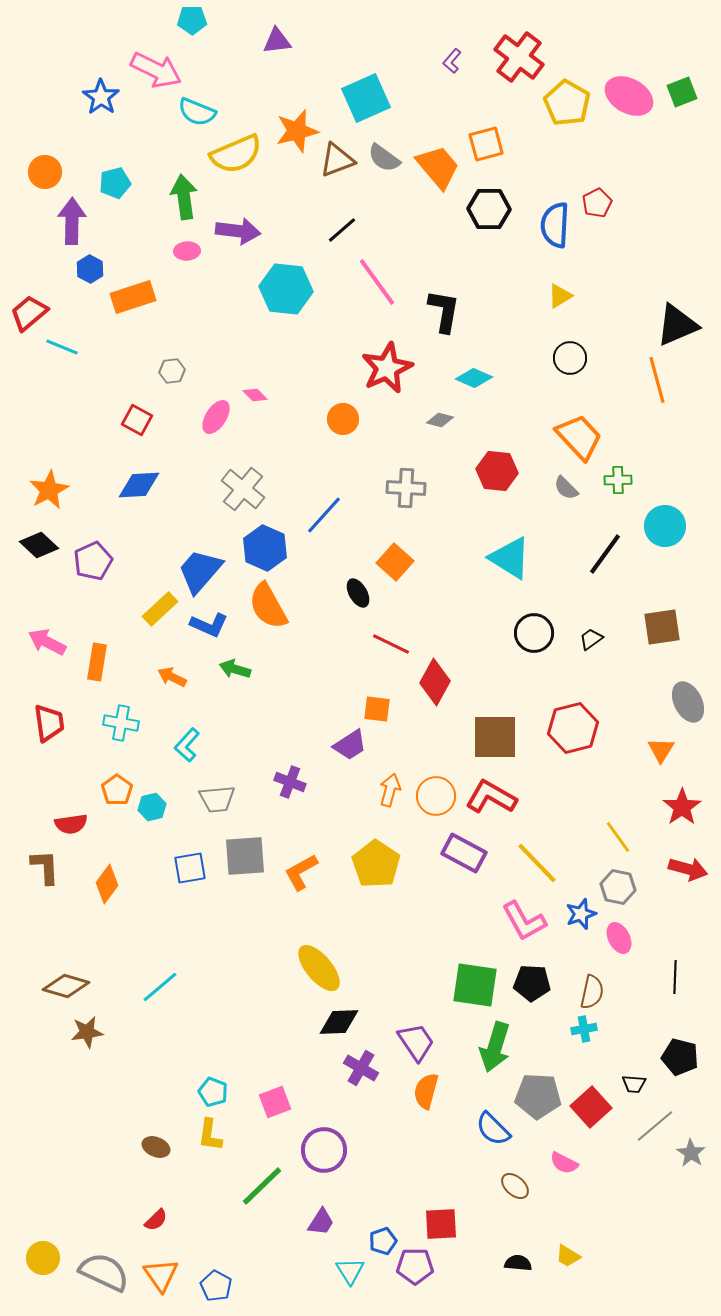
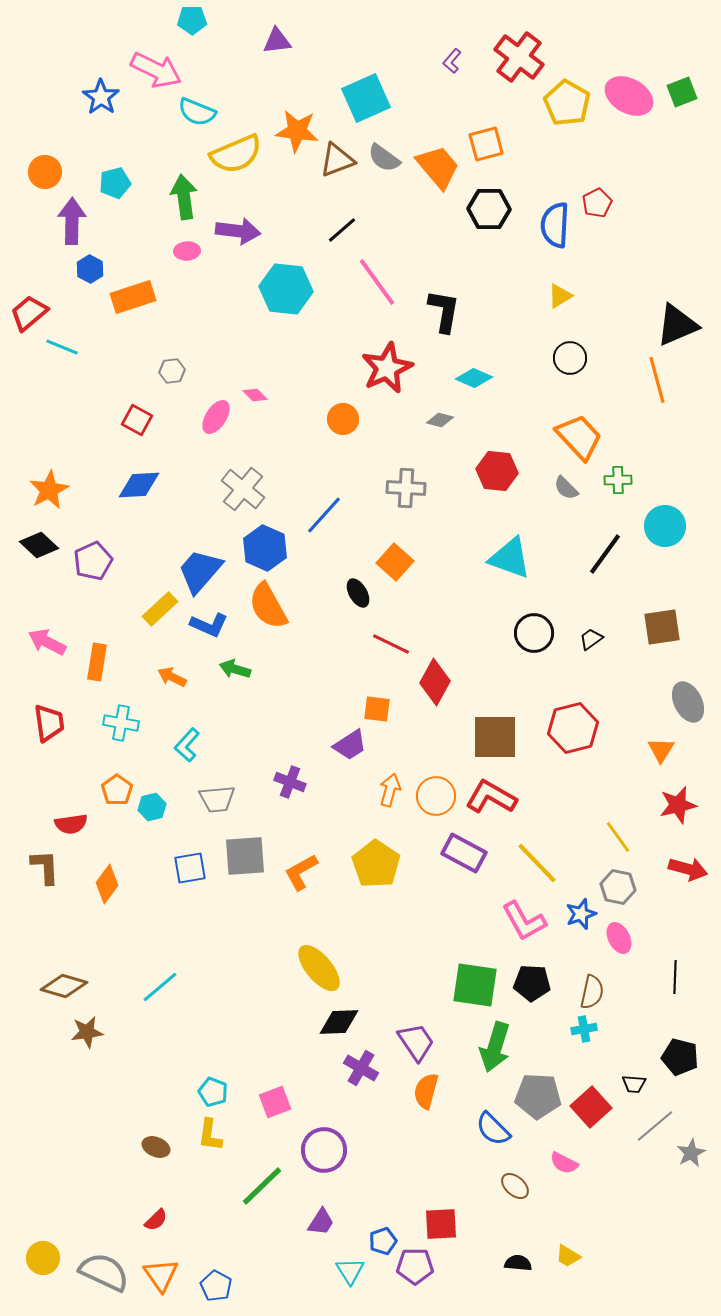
orange star at (297, 131): rotated 21 degrees clockwise
cyan triangle at (510, 558): rotated 12 degrees counterclockwise
red star at (682, 807): moved 4 px left, 2 px up; rotated 21 degrees clockwise
brown diamond at (66, 986): moved 2 px left
gray star at (691, 1153): rotated 12 degrees clockwise
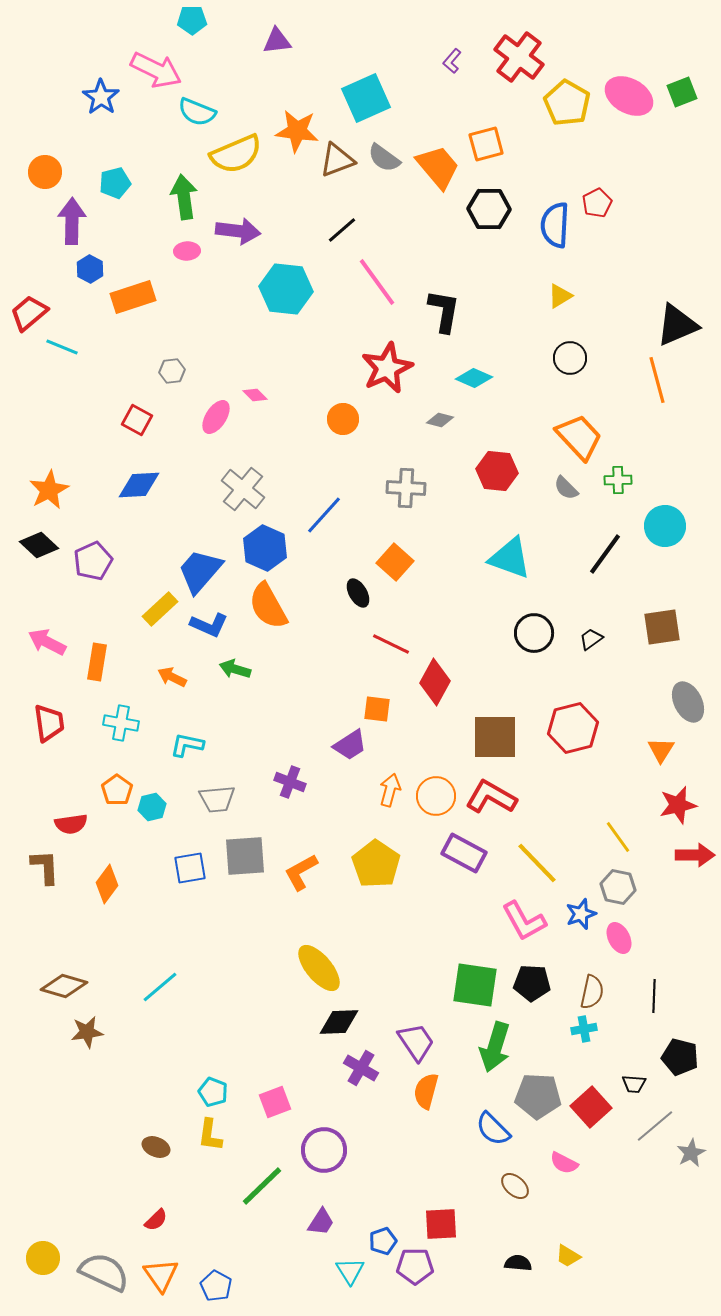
cyan L-shape at (187, 745): rotated 60 degrees clockwise
red arrow at (688, 869): moved 7 px right, 14 px up; rotated 15 degrees counterclockwise
black line at (675, 977): moved 21 px left, 19 px down
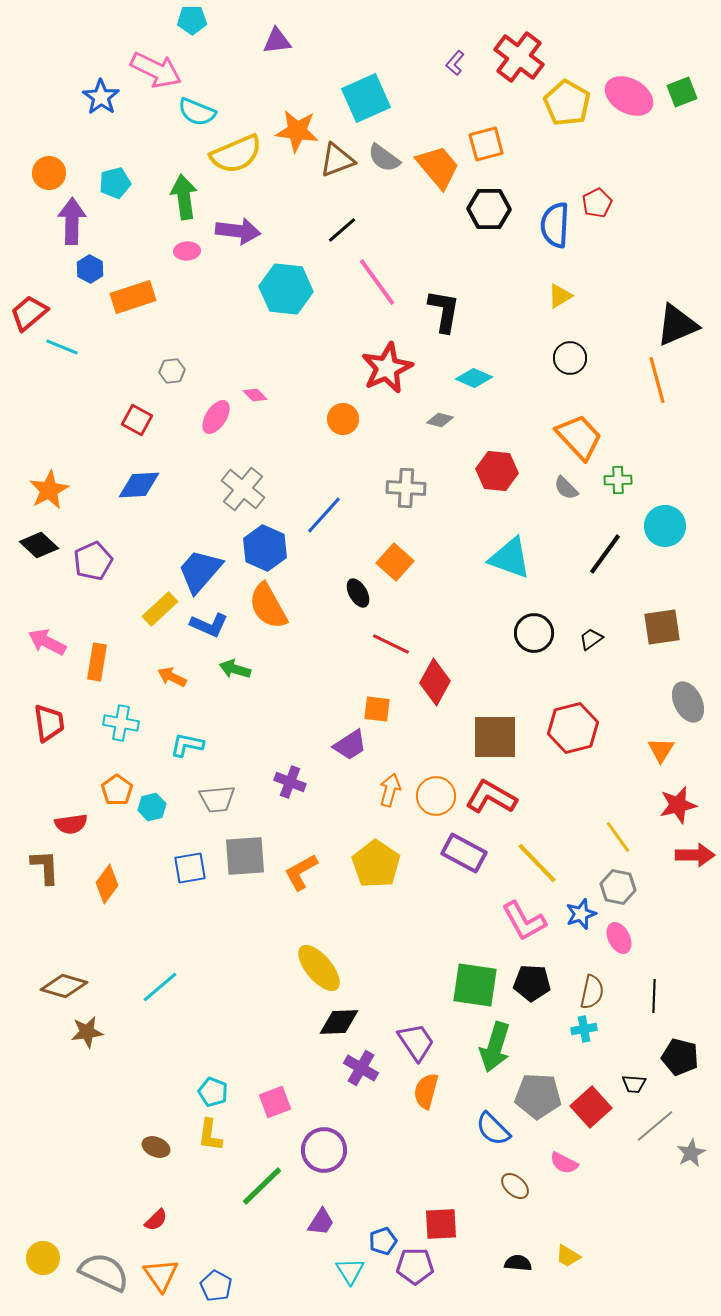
purple L-shape at (452, 61): moved 3 px right, 2 px down
orange circle at (45, 172): moved 4 px right, 1 px down
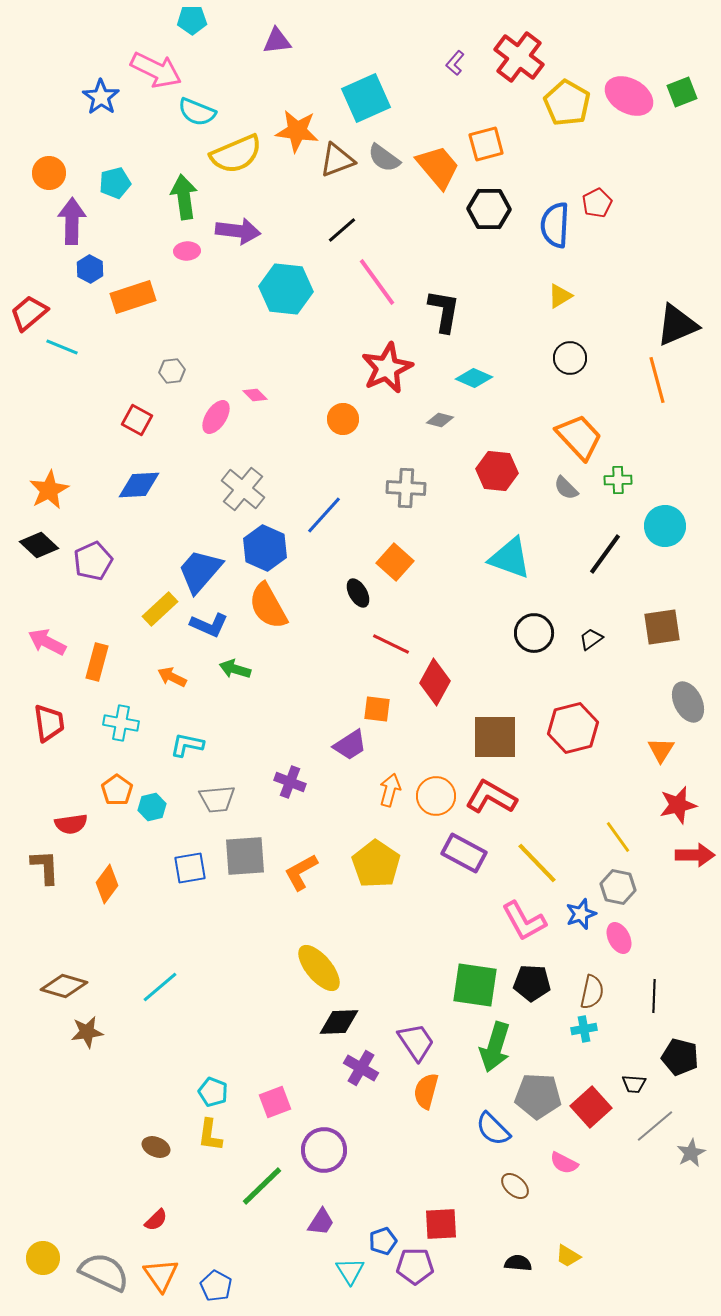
orange rectangle at (97, 662): rotated 6 degrees clockwise
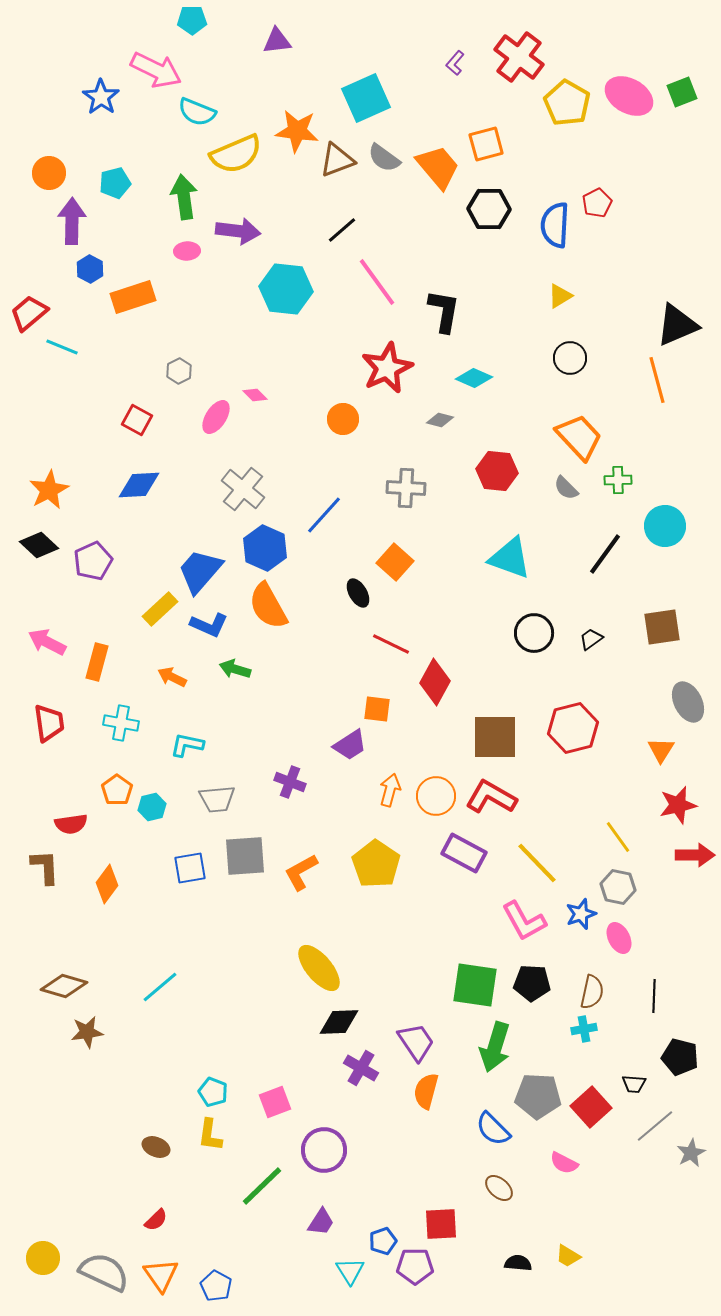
gray hexagon at (172, 371): moved 7 px right; rotated 20 degrees counterclockwise
brown ellipse at (515, 1186): moved 16 px left, 2 px down
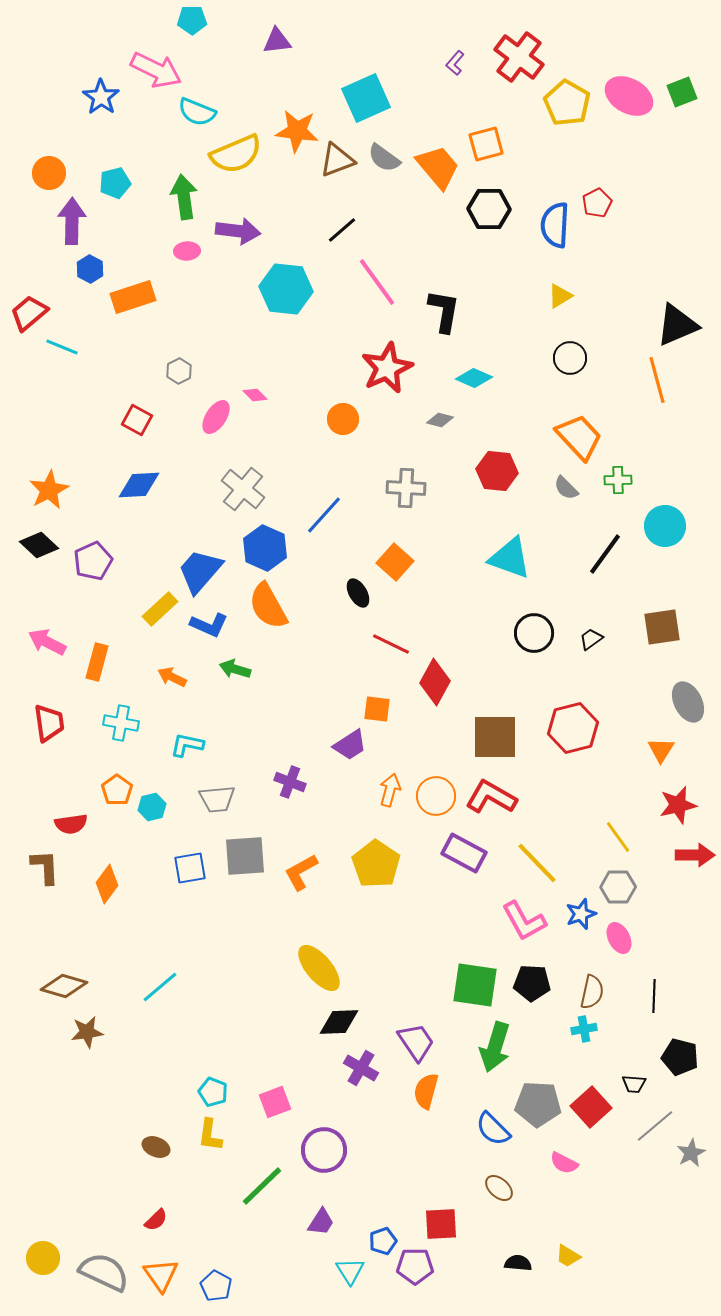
gray hexagon at (618, 887): rotated 12 degrees counterclockwise
gray pentagon at (538, 1096): moved 8 px down
